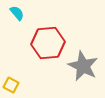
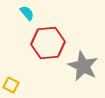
cyan semicircle: moved 10 px right
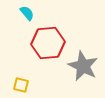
yellow square: moved 10 px right; rotated 14 degrees counterclockwise
